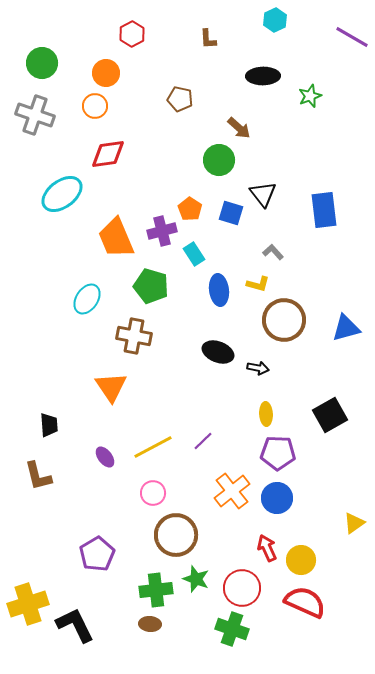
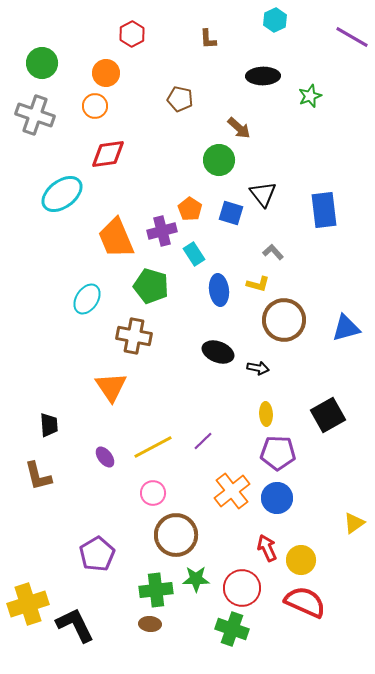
black square at (330, 415): moved 2 px left
green star at (196, 579): rotated 20 degrees counterclockwise
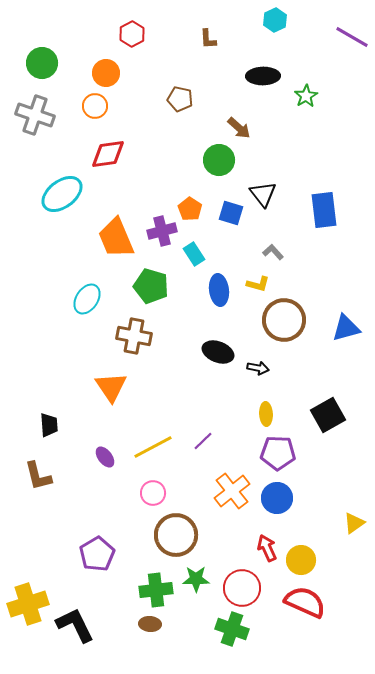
green star at (310, 96): moved 4 px left; rotated 10 degrees counterclockwise
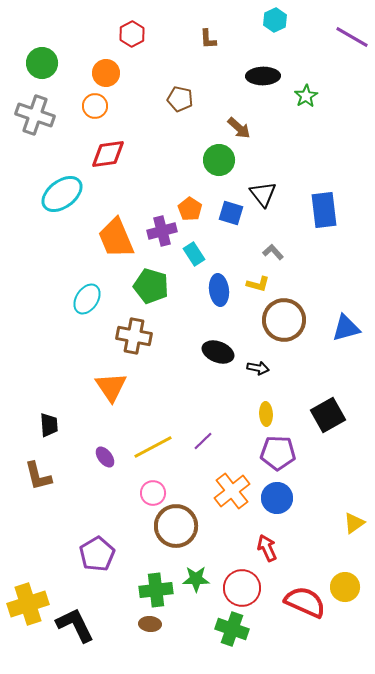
brown circle at (176, 535): moved 9 px up
yellow circle at (301, 560): moved 44 px right, 27 px down
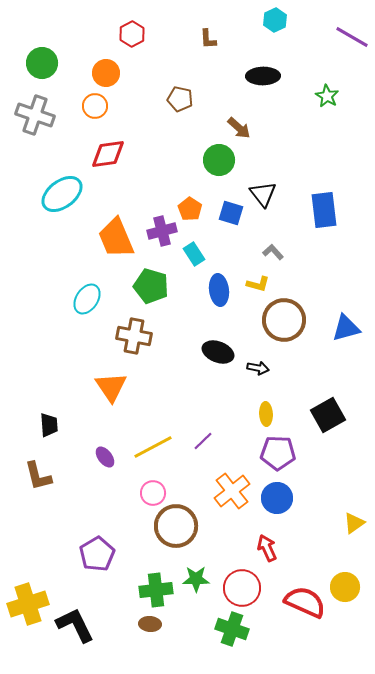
green star at (306, 96): moved 21 px right; rotated 10 degrees counterclockwise
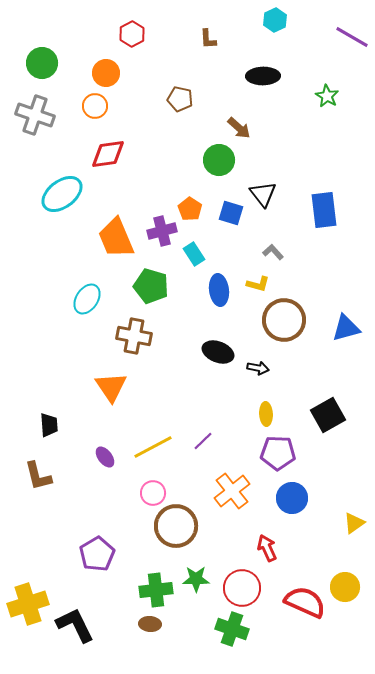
blue circle at (277, 498): moved 15 px right
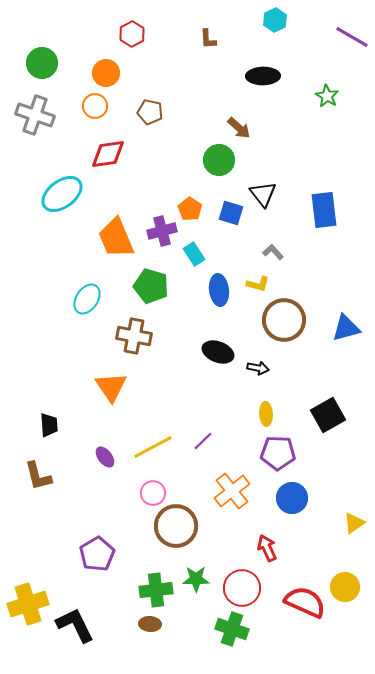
brown pentagon at (180, 99): moved 30 px left, 13 px down
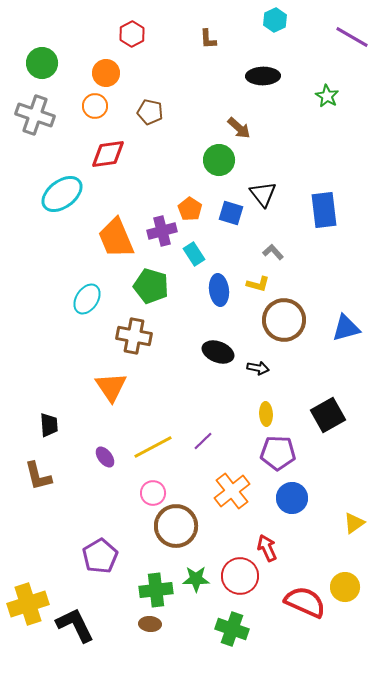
purple pentagon at (97, 554): moved 3 px right, 2 px down
red circle at (242, 588): moved 2 px left, 12 px up
